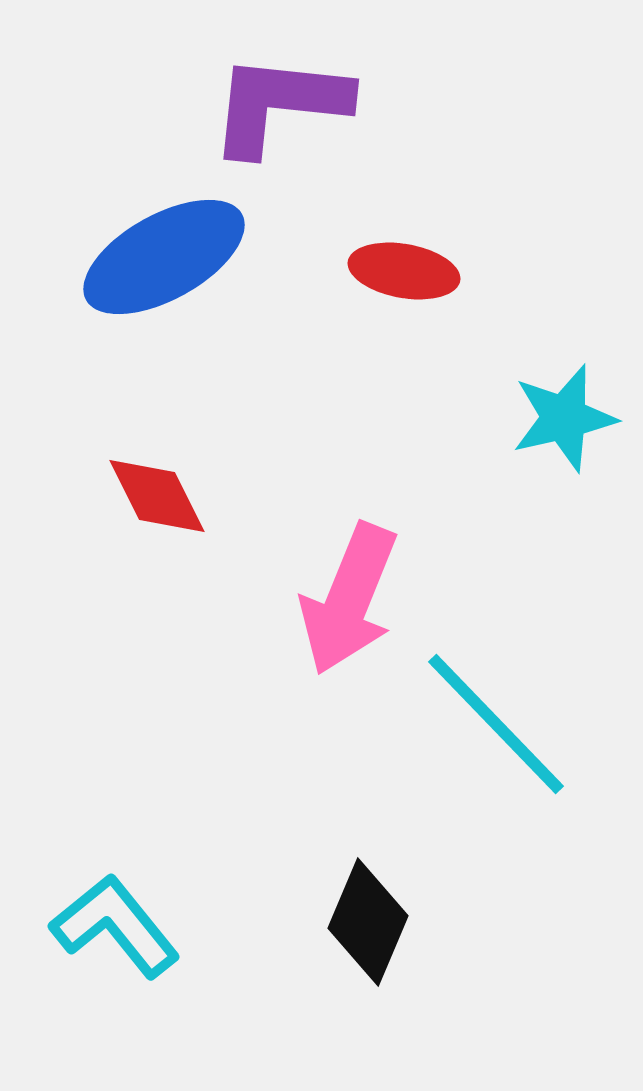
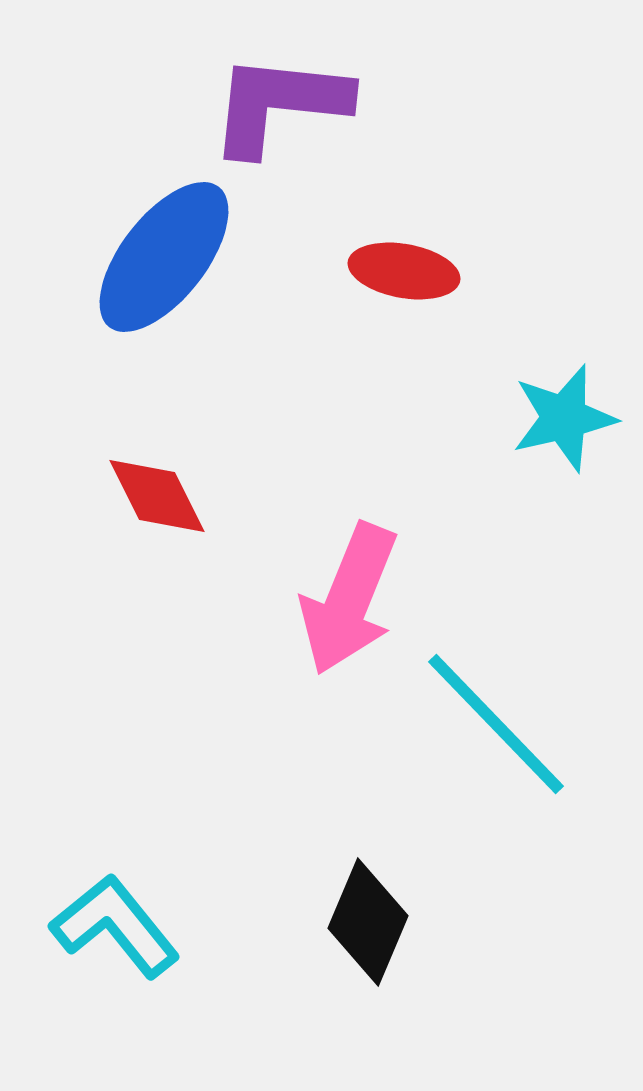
blue ellipse: rotated 23 degrees counterclockwise
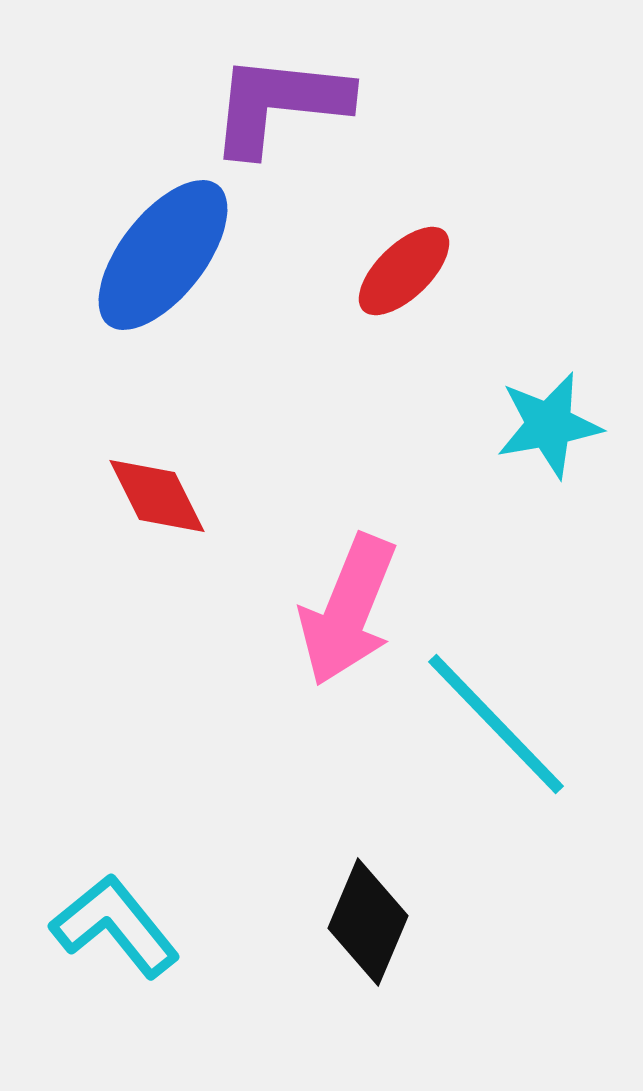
blue ellipse: moved 1 px left, 2 px up
red ellipse: rotated 54 degrees counterclockwise
cyan star: moved 15 px left, 7 px down; rotated 3 degrees clockwise
pink arrow: moved 1 px left, 11 px down
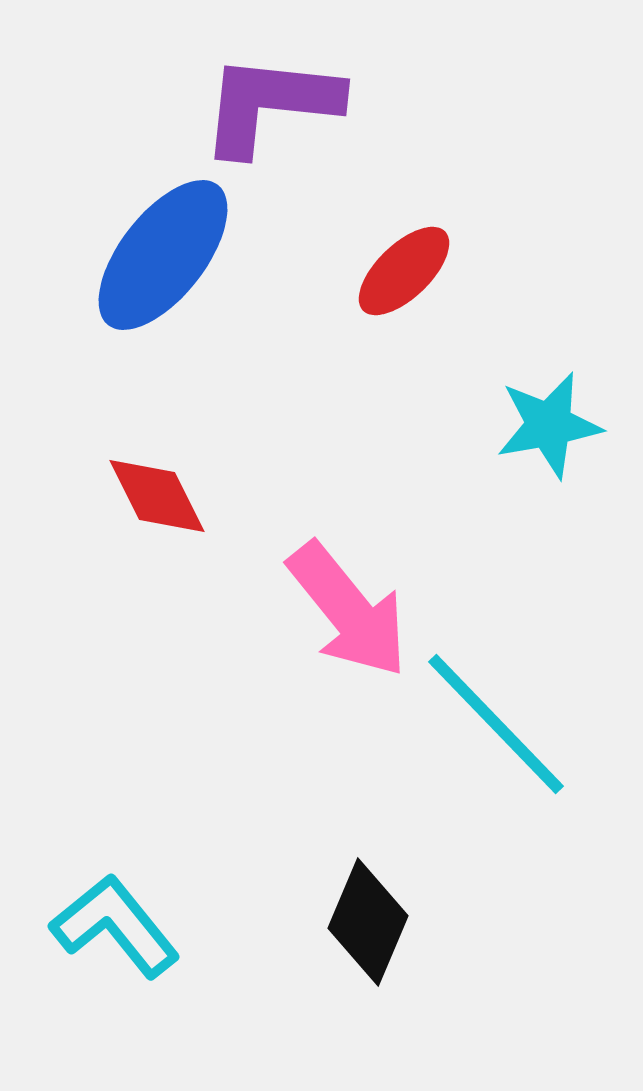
purple L-shape: moved 9 px left
pink arrow: rotated 61 degrees counterclockwise
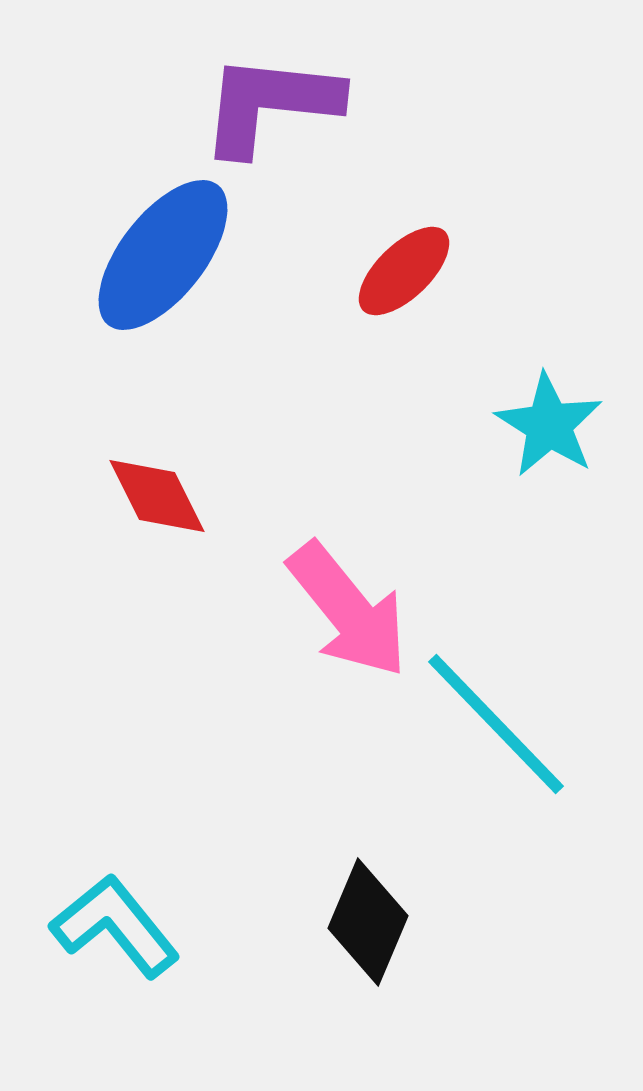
cyan star: rotated 30 degrees counterclockwise
